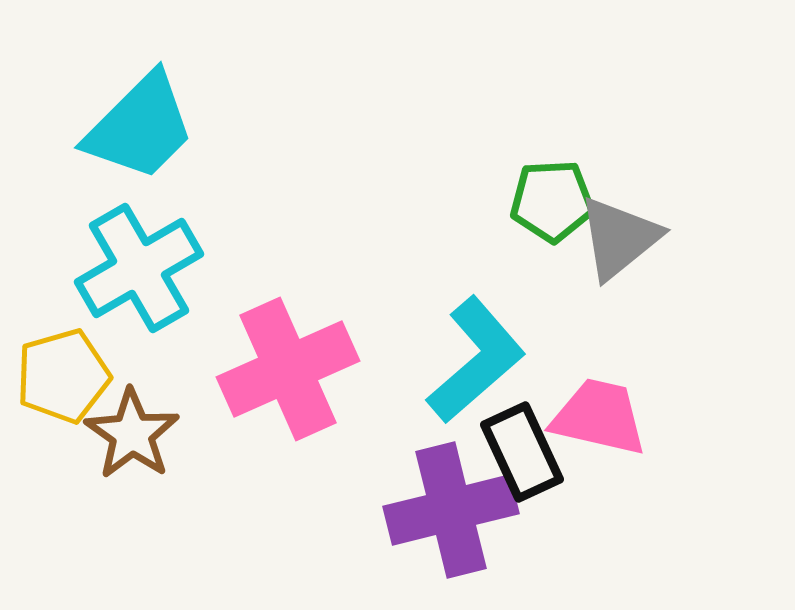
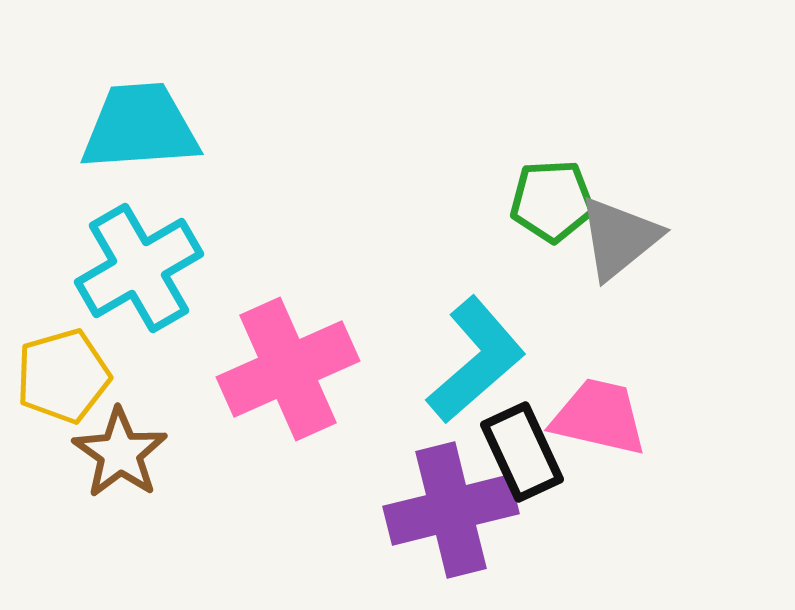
cyan trapezoid: rotated 139 degrees counterclockwise
brown star: moved 12 px left, 19 px down
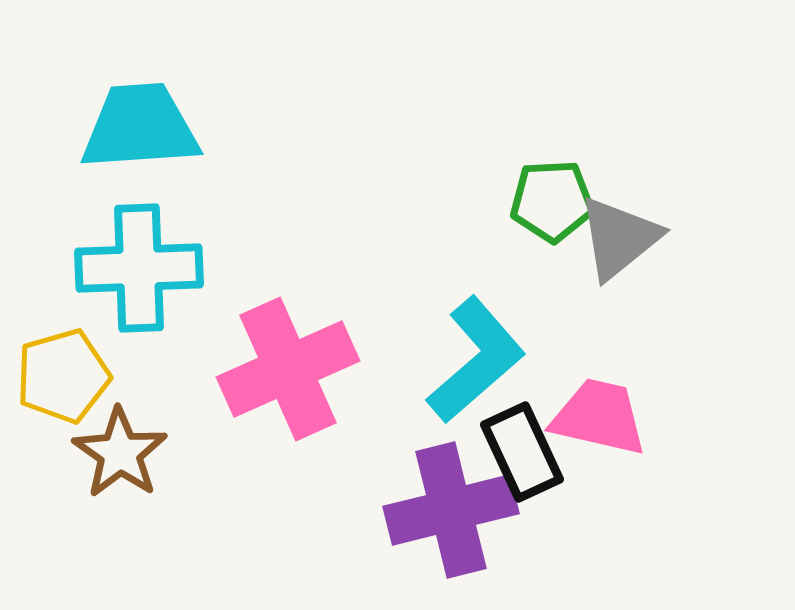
cyan cross: rotated 28 degrees clockwise
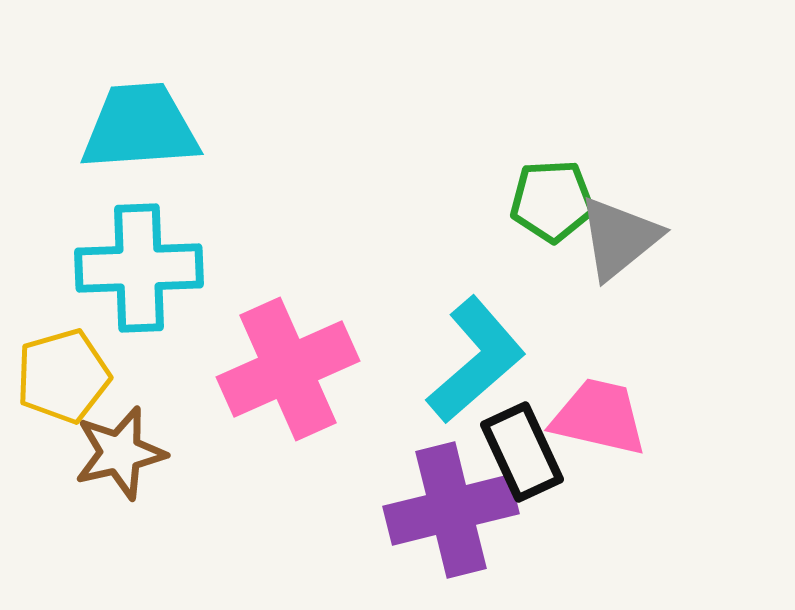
brown star: rotated 24 degrees clockwise
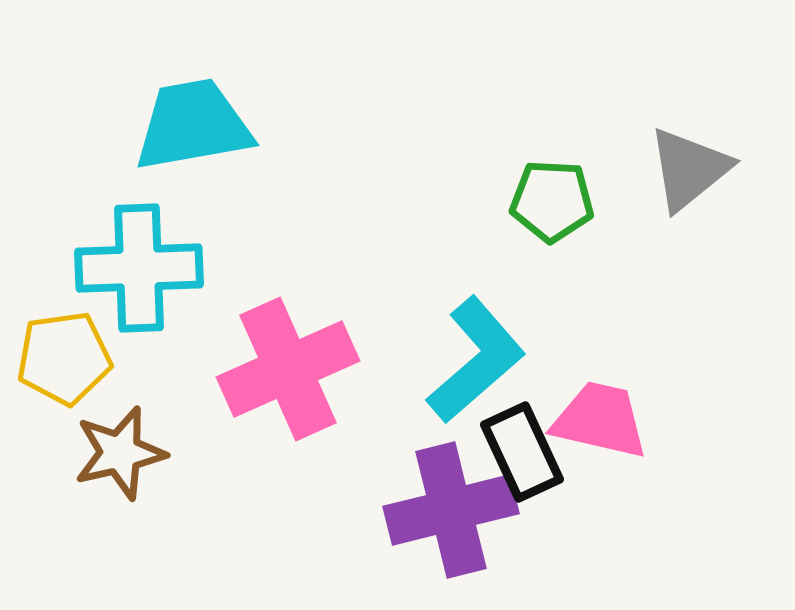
cyan trapezoid: moved 53 px right, 2 px up; rotated 6 degrees counterclockwise
green pentagon: rotated 6 degrees clockwise
gray triangle: moved 70 px right, 69 px up
yellow pentagon: moved 1 px right, 18 px up; rotated 8 degrees clockwise
pink trapezoid: moved 1 px right, 3 px down
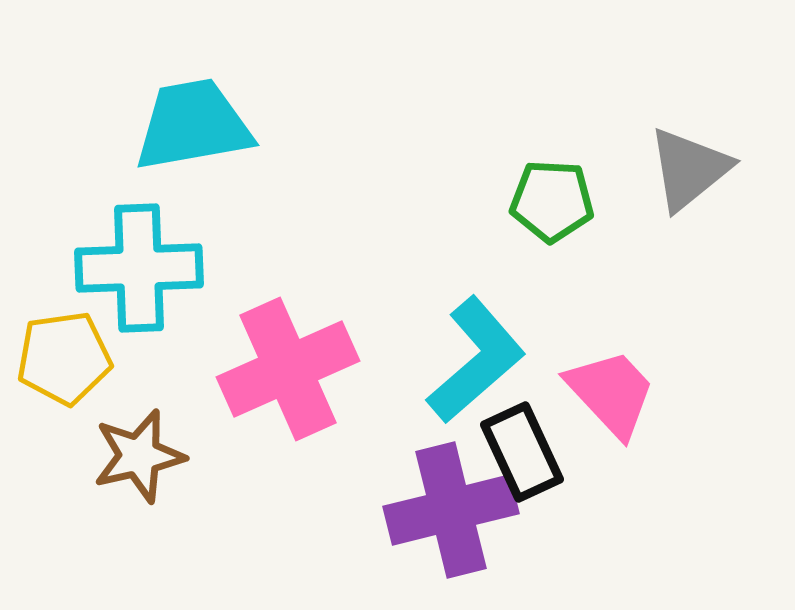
pink trapezoid: moved 11 px right, 27 px up; rotated 34 degrees clockwise
brown star: moved 19 px right, 3 px down
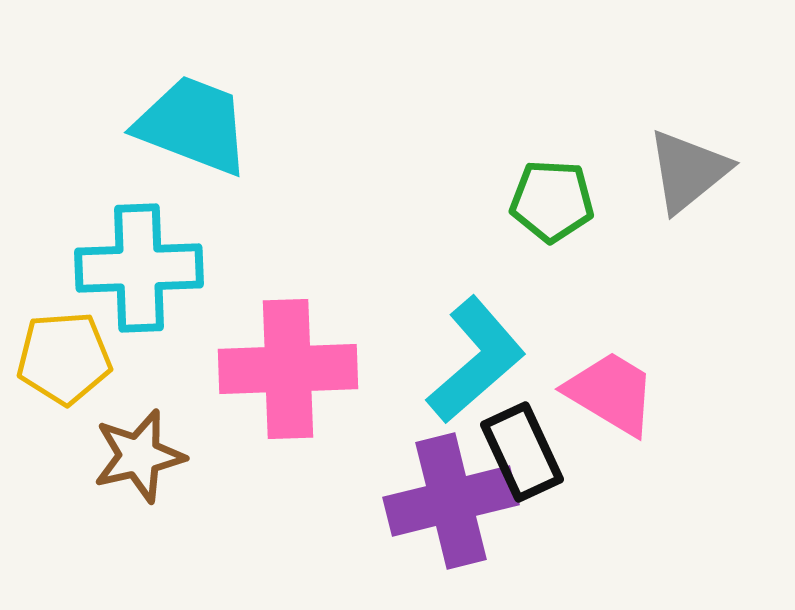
cyan trapezoid: rotated 31 degrees clockwise
gray triangle: moved 1 px left, 2 px down
yellow pentagon: rotated 4 degrees clockwise
pink cross: rotated 22 degrees clockwise
pink trapezoid: rotated 16 degrees counterclockwise
purple cross: moved 9 px up
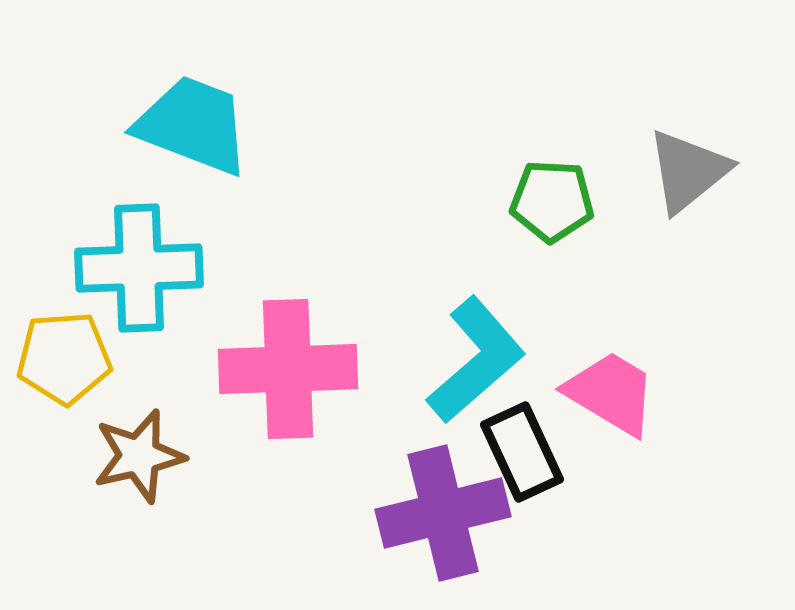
purple cross: moved 8 px left, 12 px down
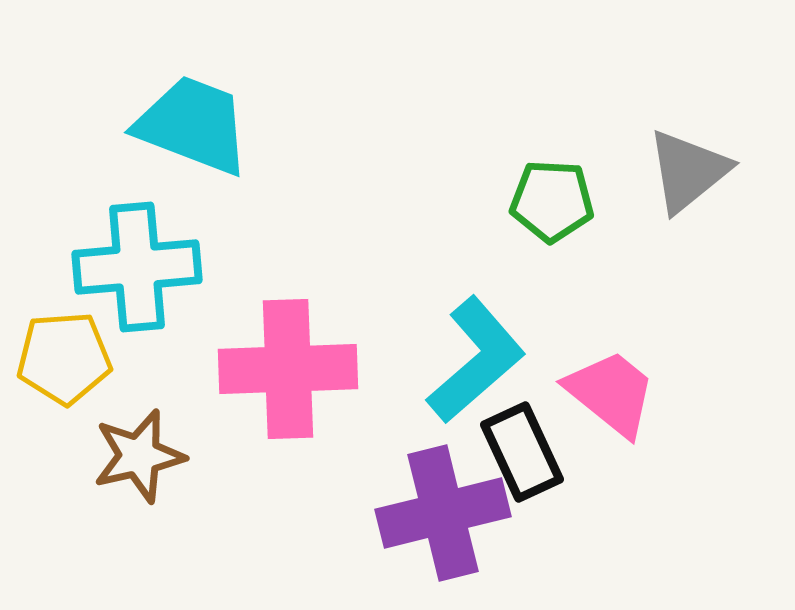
cyan cross: moved 2 px left, 1 px up; rotated 3 degrees counterclockwise
pink trapezoid: rotated 8 degrees clockwise
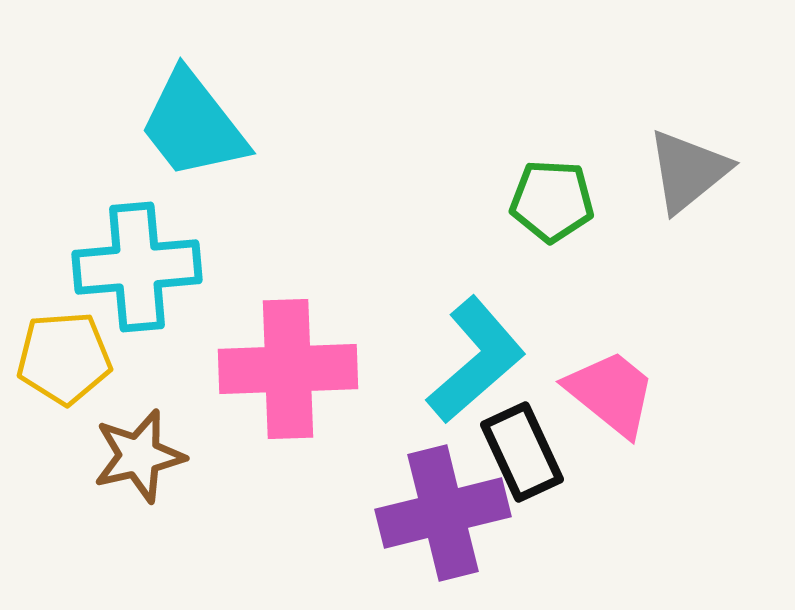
cyan trapezoid: rotated 149 degrees counterclockwise
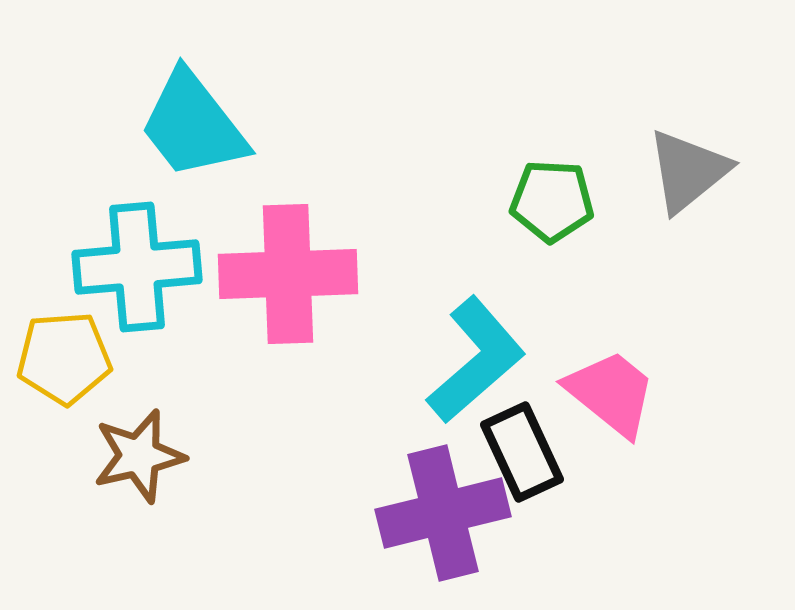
pink cross: moved 95 px up
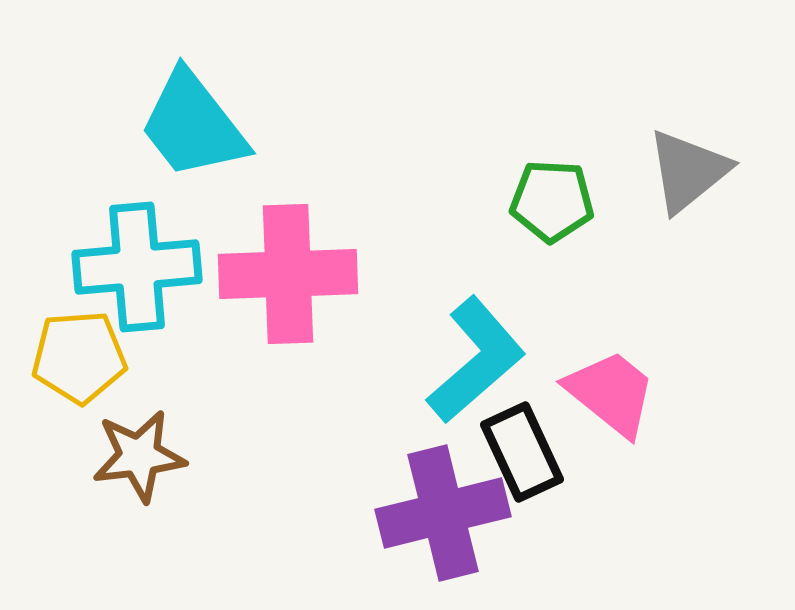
yellow pentagon: moved 15 px right, 1 px up
brown star: rotated 6 degrees clockwise
